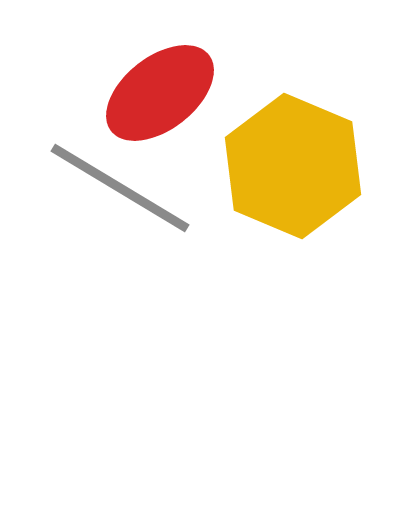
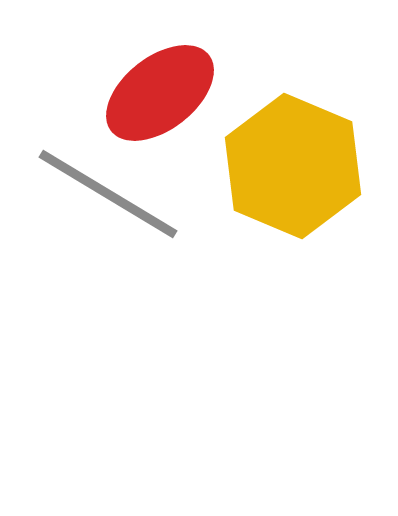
gray line: moved 12 px left, 6 px down
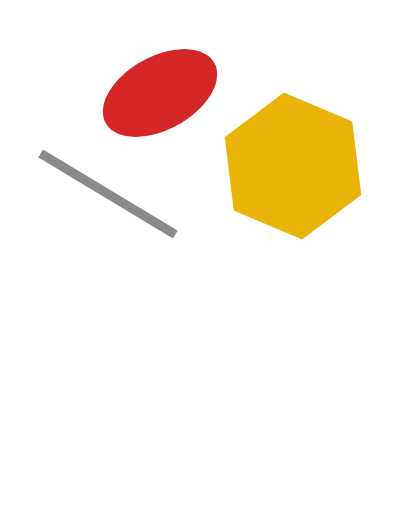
red ellipse: rotated 9 degrees clockwise
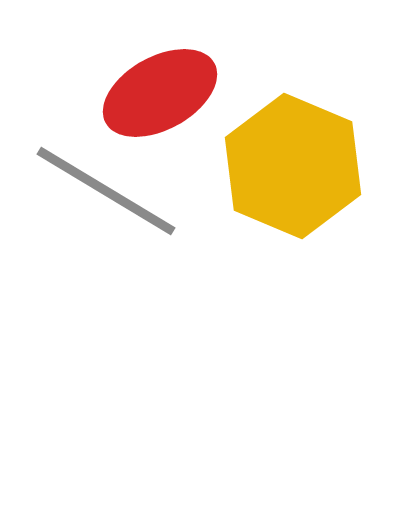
gray line: moved 2 px left, 3 px up
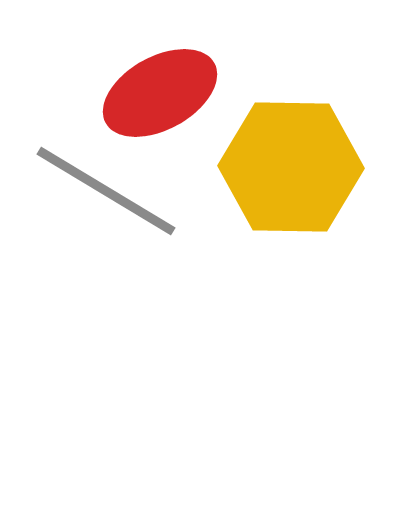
yellow hexagon: moved 2 px left, 1 px down; rotated 22 degrees counterclockwise
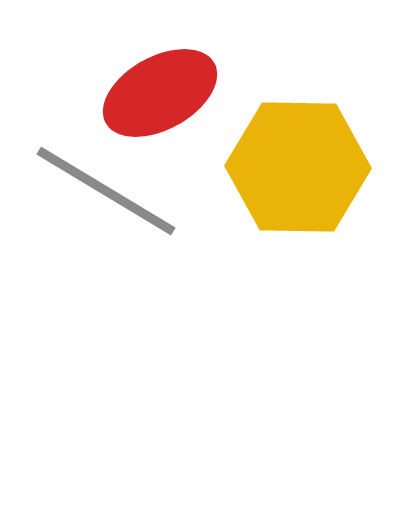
yellow hexagon: moved 7 px right
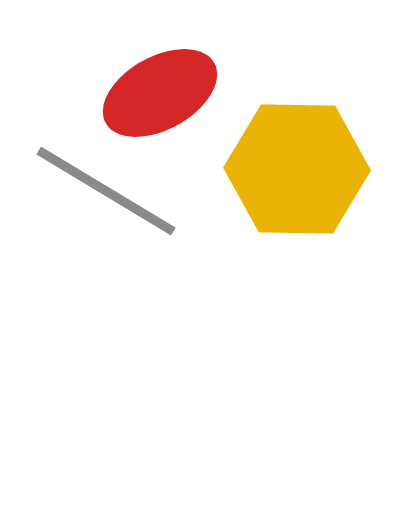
yellow hexagon: moved 1 px left, 2 px down
